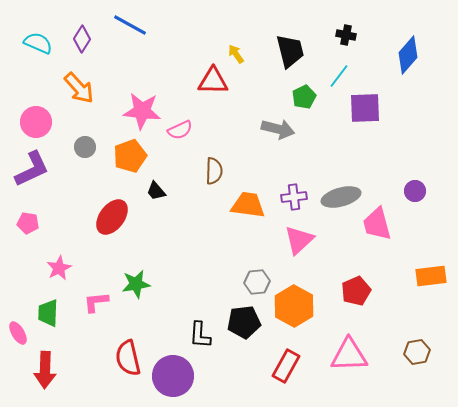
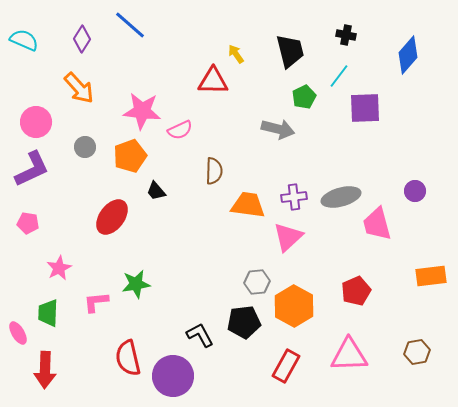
blue line at (130, 25): rotated 12 degrees clockwise
cyan semicircle at (38, 43): moved 14 px left, 3 px up
pink triangle at (299, 240): moved 11 px left, 3 px up
black L-shape at (200, 335): rotated 148 degrees clockwise
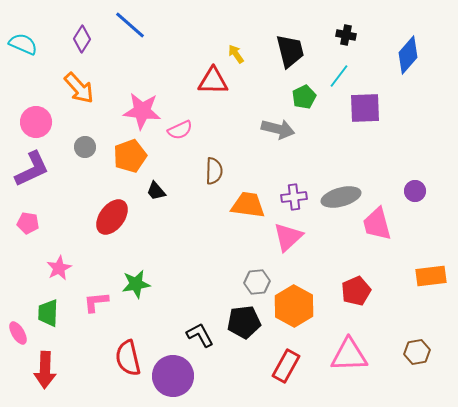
cyan semicircle at (24, 40): moved 1 px left, 4 px down
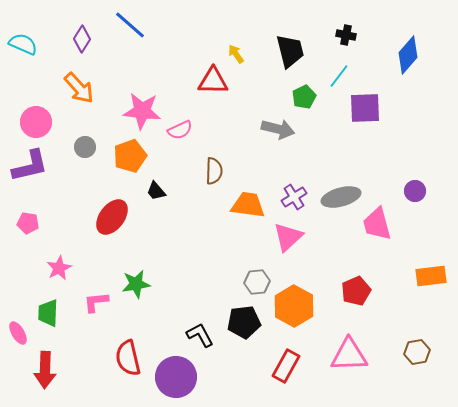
purple L-shape at (32, 169): moved 2 px left, 3 px up; rotated 12 degrees clockwise
purple cross at (294, 197): rotated 25 degrees counterclockwise
purple circle at (173, 376): moved 3 px right, 1 px down
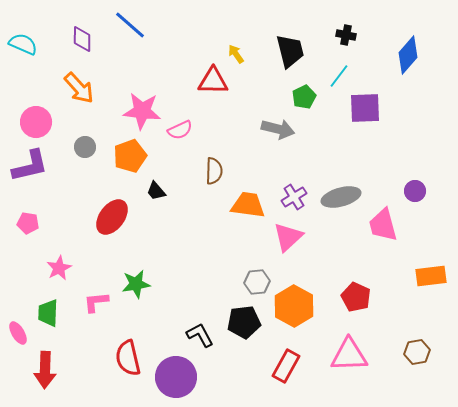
purple diamond at (82, 39): rotated 32 degrees counterclockwise
pink trapezoid at (377, 224): moved 6 px right, 1 px down
red pentagon at (356, 291): moved 6 px down; rotated 24 degrees counterclockwise
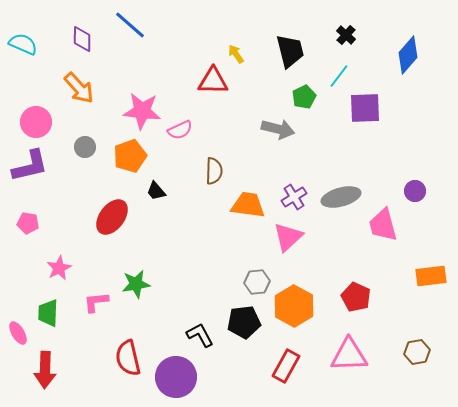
black cross at (346, 35): rotated 30 degrees clockwise
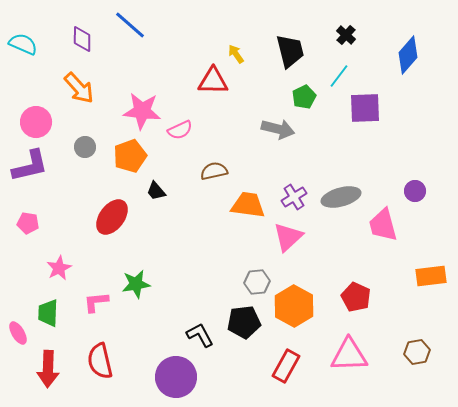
brown semicircle at (214, 171): rotated 104 degrees counterclockwise
red semicircle at (128, 358): moved 28 px left, 3 px down
red arrow at (45, 370): moved 3 px right, 1 px up
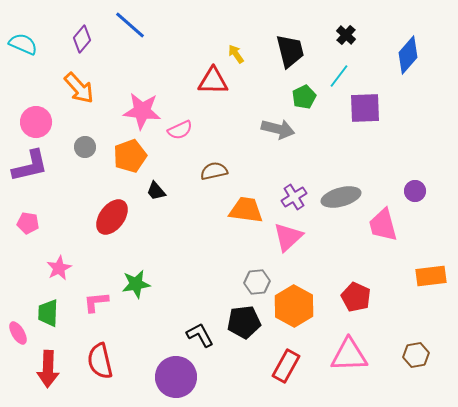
purple diamond at (82, 39): rotated 40 degrees clockwise
orange trapezoid at (248, 205): moved 2 px left, 5 px down
brown hexagon at (417, 352): moved 1 px left, 3 px down
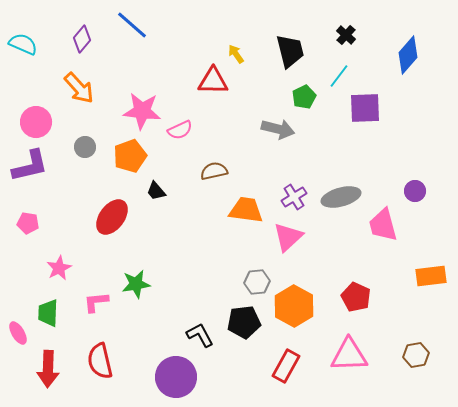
blue line at (130, 25): moved 2 px right
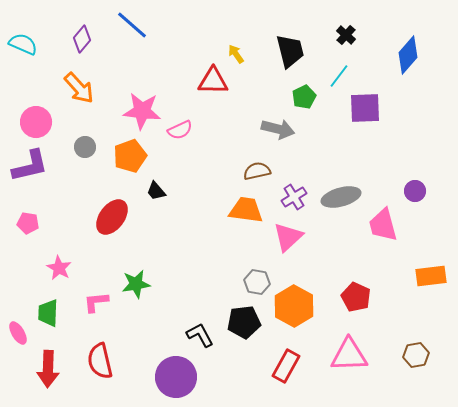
brown semicircle at (214, 171): moved 43 px right
pink star at (59, 268): rotated 15 degrees counterclockwise
gray hexagon at (257, 282): rotated 15 degrees clockwise
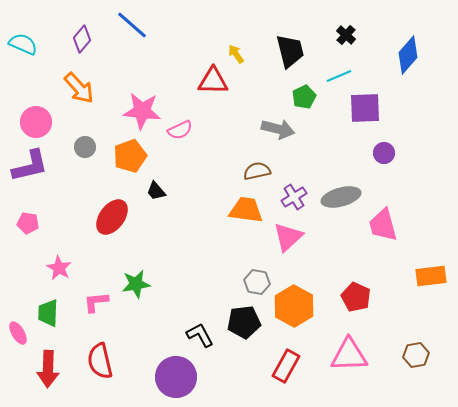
cyan line at (339, 76): rotated 30 degrees clockwise
purple circle at (415, 191): moved 31 px left, 38 px up
